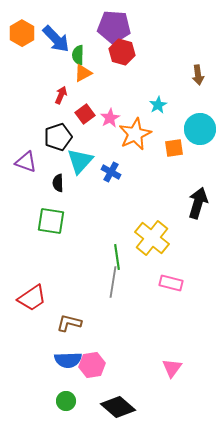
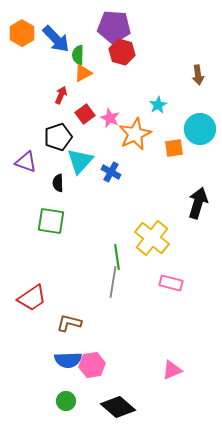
pink star: rotated 18 degrees counterclockwise
pink triangle: moved 2 px down; rotated 30 degrees clockwise
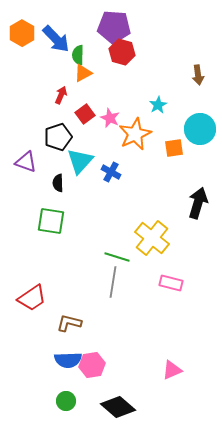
green line: rotated 65 degrees counterclockwise
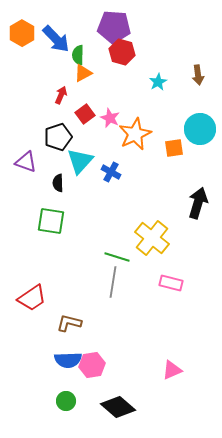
cyan star: moved 23 px up
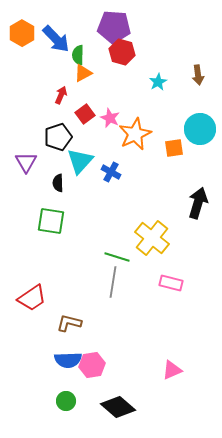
purple triangle: rotated 40 degrees clockwise
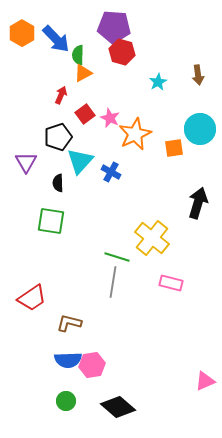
pink triangle: moved 33 px right, 11 px down
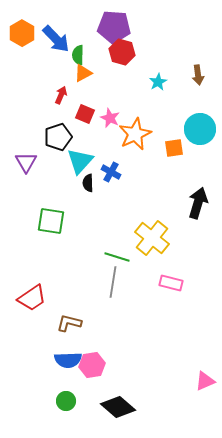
red square: rotated 30 degrees counterclockwise
black semicircle: moved 30 px right
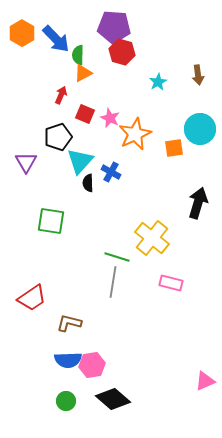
black diamond: moved 5 px left, 8 px up
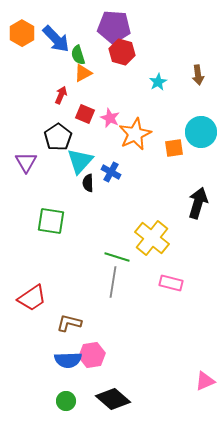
green semicircle: rotated 18 degrees counterclockwise
cyan circle: moved 1 px right, 3 px down
black pentagon: rotated 16 degrees counterclockwise
pink hexagon: moved 10 px up
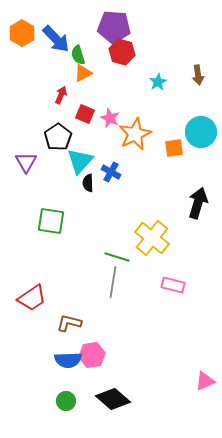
pink rectangle: moved 2 px right, 2 px down
